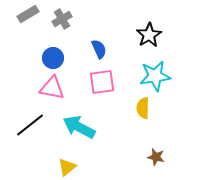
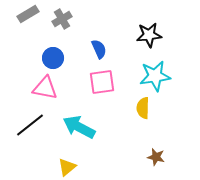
black star: rotated 25 degrees clockwise
pink triangle: moved 7 px left
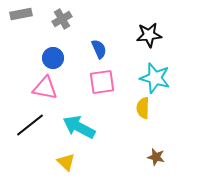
gray rectangle: moved 7 px left; rotated 20 degrees clockwise
cyan star: moved 2 px down; rotated 24 degrees clockwise
yellow triangle: moved 1 px left, 5 px up; rotated 36 degrees counterclockwise
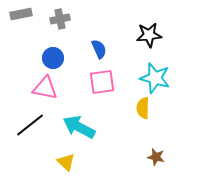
gray cross: moved 2 px left; rotated 18 degrees clockwise
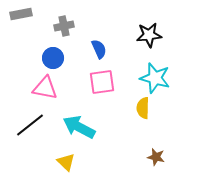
gray cross: moved 4 px right, 7 px down
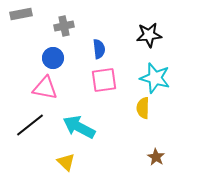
blue semicircle: rotated 18 degrees clockwise
pink square: moved 2 px right, 2 px up
brown star: rotated 18 degrees clockwise
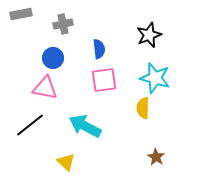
gray cross: moved 1 px left, 2 px up
black star: rotated 15 degrees counterclockwise
cyan arrow: moved 6 px right, 1 px up
